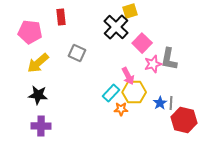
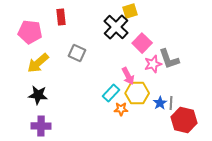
gray L-shape: rotated 30 degrees counterclockwise
yellow hexagon: moved 3 px right, 1 px down
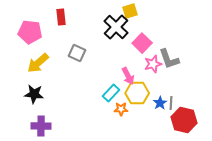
black star: moved 4 px left, 1 px up
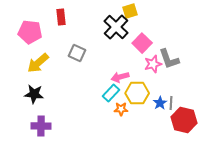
pink arrow: moved 8 px left, 1 px down; rotated 102 degrees clockwise
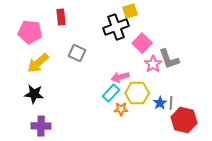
black cross: rotated 25 degrees clockwise
pink star: rotated 18 degrees counterclockwise
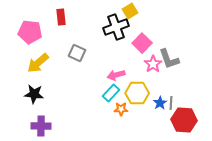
yellow square: rotated 14 degrees counterclockwise
pink arrow: moved 4 px left, 2 px up
red hexagon: rotated 10 degrees counterclockwise
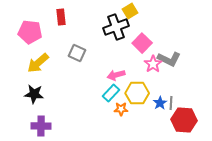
gray L-shape: rotated 45 degrees counterclockwise
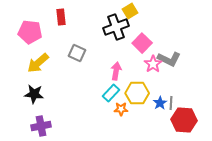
pink arrow: moved 4 px up; rotated 114 degrees clockwise
purple cross: rotated 12 degrees counterclockwise
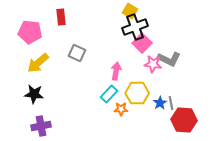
yellow square: rotated 28 degrees counterclockwise
black cross: moved 19 px right
pink star: rotated 30 degrees counterclockwise
cyan rectangle: moved 2 px left, 1 px down
gray line: rotated 16 degrees counterclockwise
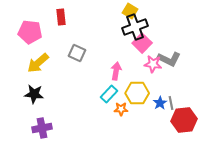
red hexagon: rotated 10 degrees counterclockwise
purple cross: moved 1 px right, 2 px down
